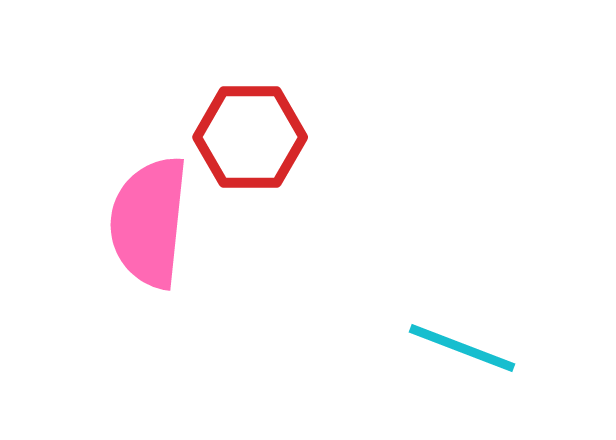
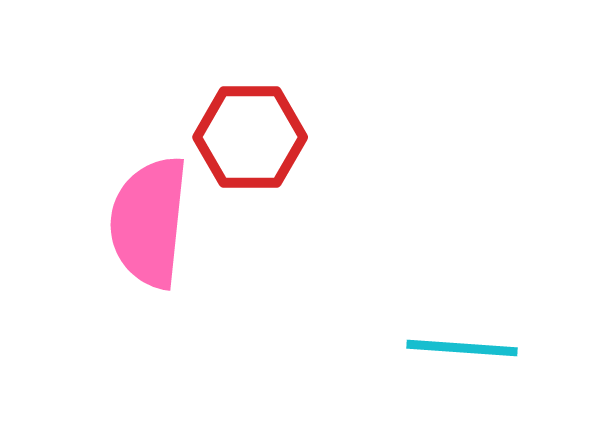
cyan line: rotated 17 degrees counterclockwise
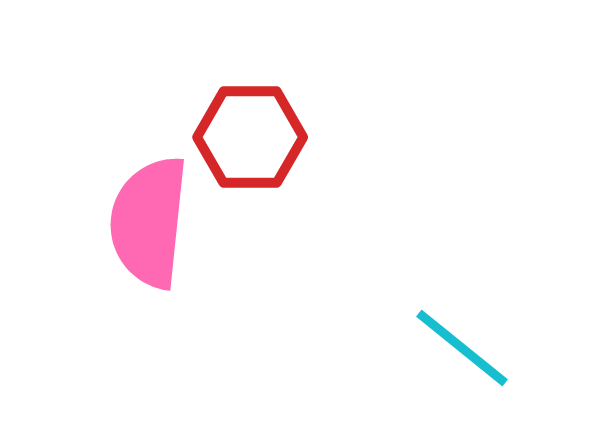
cyan line: rotated 35 degrees clockwise
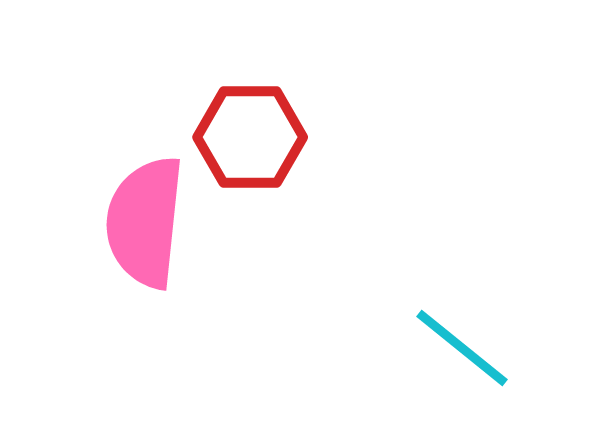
pink semicircle: moved 4 px left
